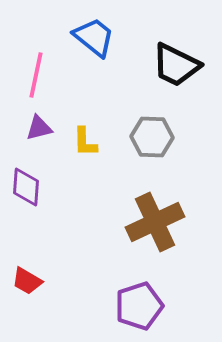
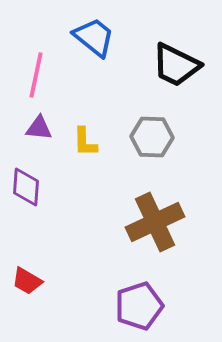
purple triangle: rotated 20 degrees clockwise
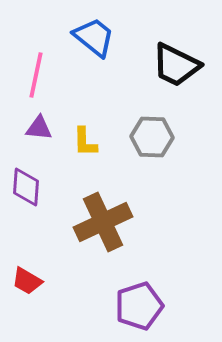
brown cross: moved 52 px left
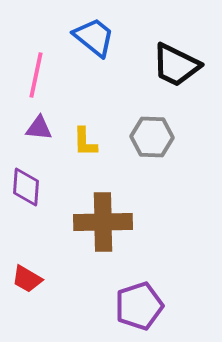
brown cross: rotated 24 degrees clockwise
red trapezoid: moved 2 px up
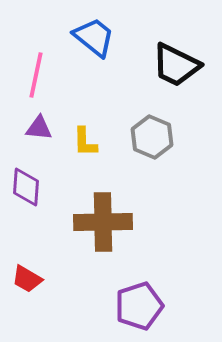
gray hexagon: rotated 21 degrees clockwise
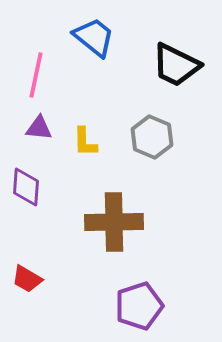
brown cross: moved 11 px right
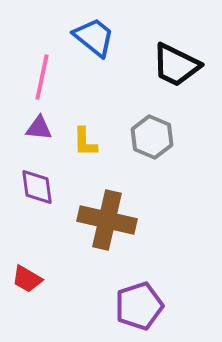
pink line: moved 6 px right, 2 px down
purple diamond: moved 11 px right; rotated 12 degrees counterclockwise
brown cross: moved 7 px left, 2 px up; rotated 14 degrees clockwise
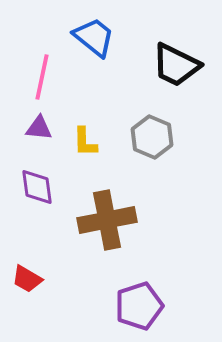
brown cross: rotated 24 degrees counterclockwise
